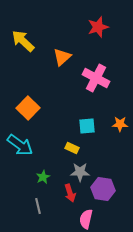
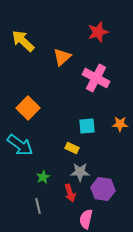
red star: moved 5 px down
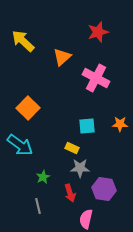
gray star: moved 4 px up
purple hexagon: moved 1 px right
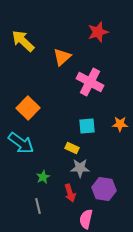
pink cross: moved 6 px left, 4 px down
cyan arrow: moved 1 px right, 2 px up
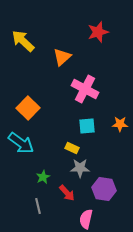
pink cross: moved 5 px left, 7 px down
red arrow: moved 3 px left; rotated 24 degrees counterclockwise
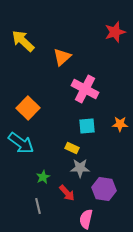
red star: moved 17 px right
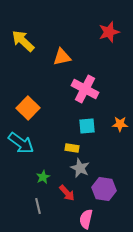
red star: moved 6 px left
orange triangle: rotated 30 degrees clockwise
yellow rectangle: rotated 16 degrees counterclockwise
gray star: rotated 24 degrees clockwise
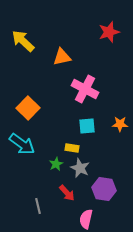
cyan arrow: moved 1 px right, 1 px down
green star: moved 13 px right, 13 px up
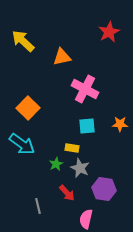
red star: rotated 10 degrees counterclockwise
